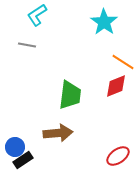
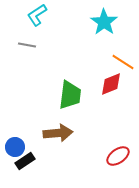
red diamond: moved 5 px left, 2 px up
black rectangle: moved 2 px right, 1 px down
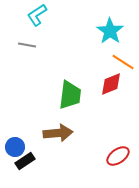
cyan star: moved 6 px right, 9 px down
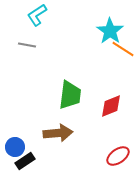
orange line: moved 13 px up
red diamond: moved 22 px down
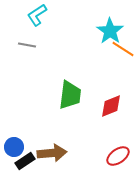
brown arrow: moved 6 px left, 20 px down
blue circle: moved 1 px left
